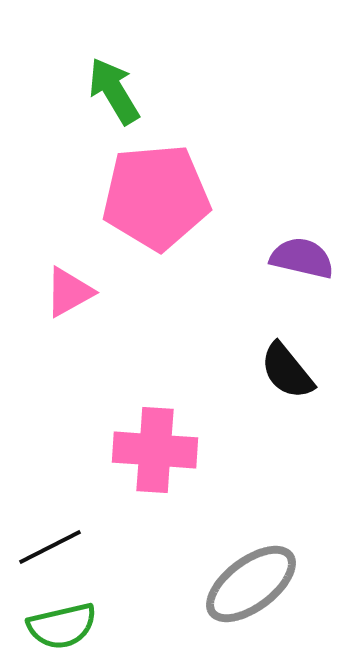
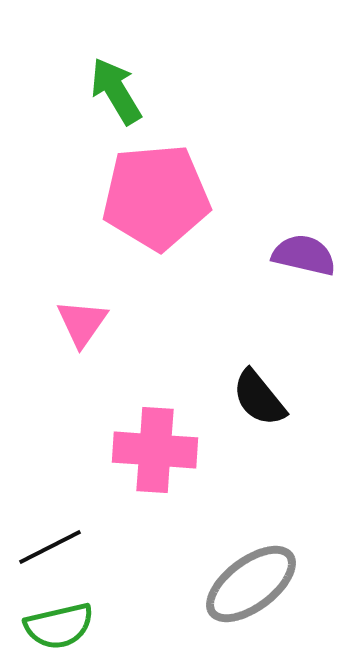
green arrow: moved 2 px right
purple semicircle: moved 2 px right, 3 px up
pink triangle: moved 13 px right, 31 px down; rotated 26 degrees counterclockwise
black semicircle: moved 28 px left, 27 px down
green semicircle: moved 3 px left
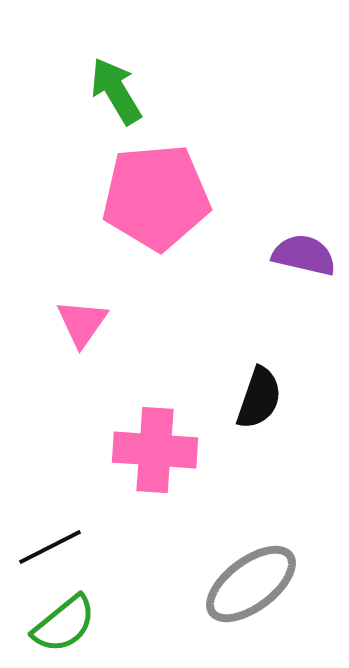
black semicircle: rotated 122 degrees counterclockwise
green semicircle: moved 5 px right, 2 px up; rotated 26 degrees counterclockwise
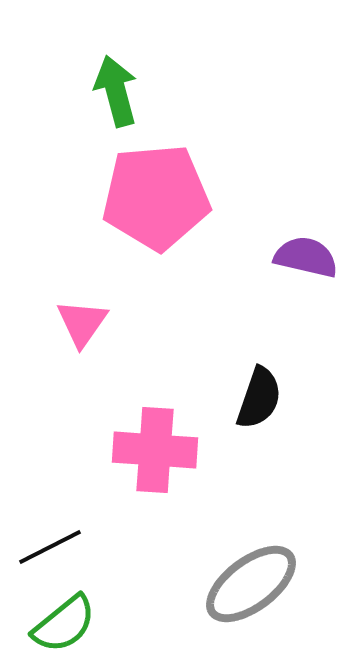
green arrow: rotated 16 degrees clockwise
purple semicircle: moved 2 px right, 2 px down
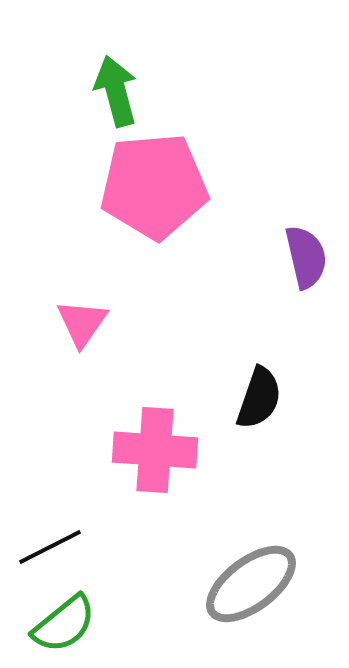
pink pentagon: moved 2 px left, 11 px up
purple semicircle: rotated 64 degrees clockwise
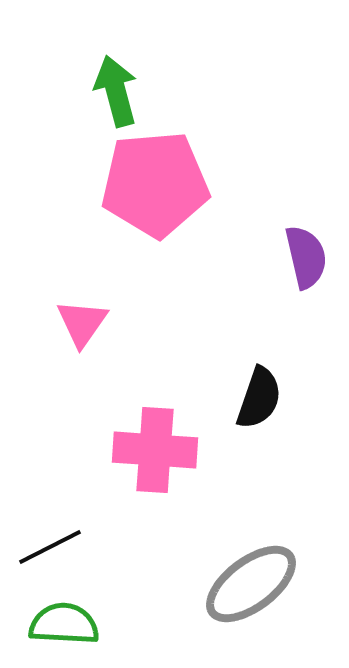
pink pentagon: moved 1 px right, 2 px up
green semicircle: rotated 138 degrees counterclockwise
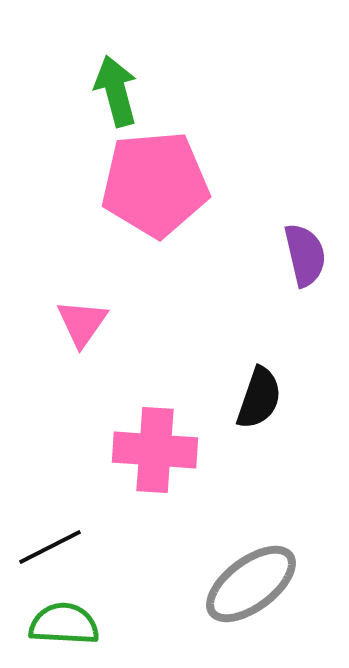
purple semicircle: moved 1 px left, 2 px up
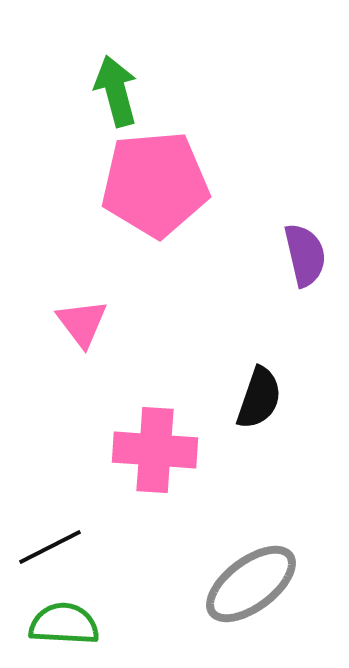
pink triangle: rotated 12 degrees counterclockwise
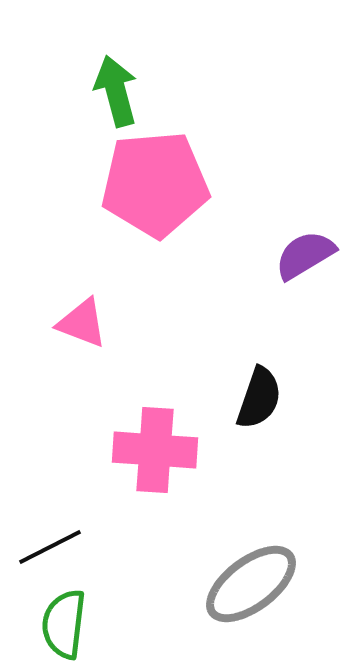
purple semicircle: rotated 108 degrees counterclockwise
pink triangle: rotated 32 degrees counterclockwise
green semicircle: rotated 86 degrees counterclockwise
